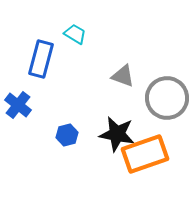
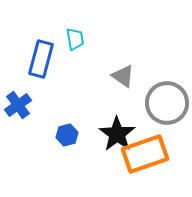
cyan trapezoid: moved 5 px down; rotated 50 degrees clockwise
gray triangle: rotated 15 degrees clockwise
gray circle: moved 5 px down
blue cross: rotated 16 degrees clockwise
black star: rotated 24 degrees clockwise
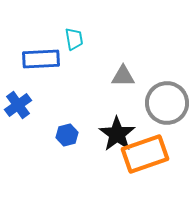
cyan trapezoid: moved 1 px left
blue rectangle: rotated 72 degrees clockwise
gray triangle: rotated 35 degrees counterclockwise
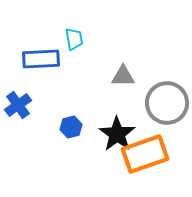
blue hexagon: moved 4 px right, 8 px up
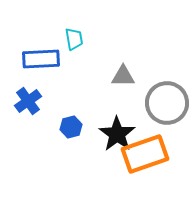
blue cross: moved 10 px right, 4 px up
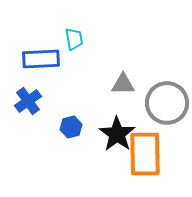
gray triangle: moved 8 px down
orange rectangle: rotated 72 degrees counterclockwise
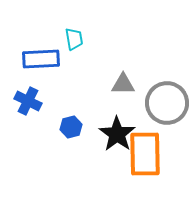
blue cross: rotated 28 degrees counterclockwise
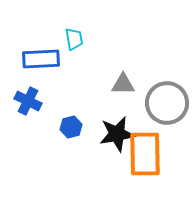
black star: rotated 27 degrees clockwise
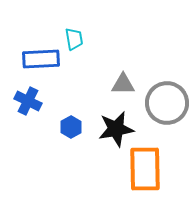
blue hexagon: rotated 15 degrees counterclockwise
black star: moved 1 px left, 5 px up
orange rectangle: moved 15 px down
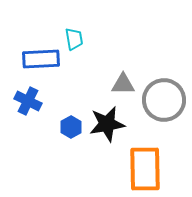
gray circle: moved 3 px left, 3 px up
black star: moved 9 px left, 5 px up
